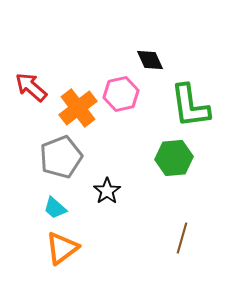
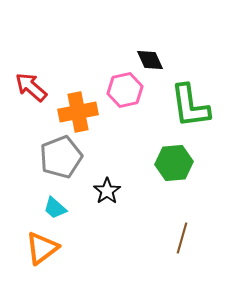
pink hexagon: moved 4 px right, 4 px up
orange cross: moved 4 px down; rotated 27 degrees clockwise
green hexagon: moved 5 px down
orange triangle: moved 20 px left
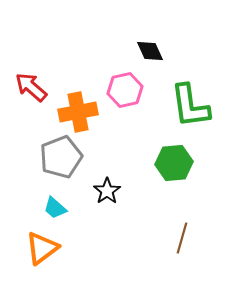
black diamond: moved 9 px up
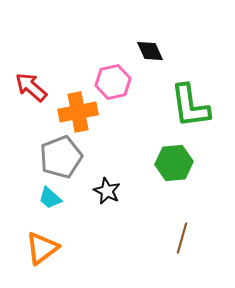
pink hexagon: moved 12 px left, 8 px up
black star: rotated 12 degrees counterclockwise
cyan trapezoid: moved 5 px left, 10 px up
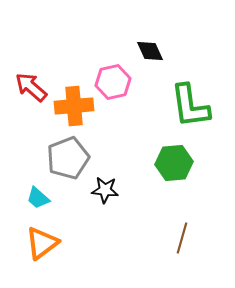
orange cross: moved 4 px left, 6 px up; rotated 6 degrees clockwise
gray pentagon: moved 7 px right, 1 px down
black star: moved 2 px left, 1 px up; rotated 20 degrees counterclockwise
cyan trapezoid: moved 12 px left
orange triangle: moved 5 px up
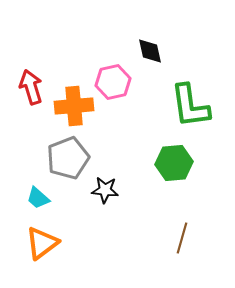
black diamond: rotated 12 degrees clockwise
red arrow: rotated 32 degrees clockwise
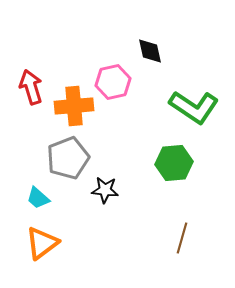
green L-shape: moved 4 px right, 1 px down; rotated 48 degrees counterclockwise
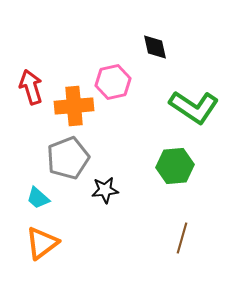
black diamond: moved 5 px right, 4 px up
green hexagon: moved 1 px right, 3 px down
black star: rotated 12 degrees counterclockwise
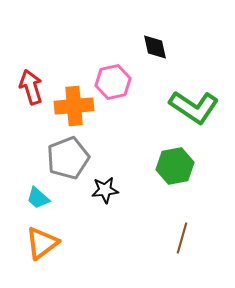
green hexagon: rotated 6 degrees counterclockwise
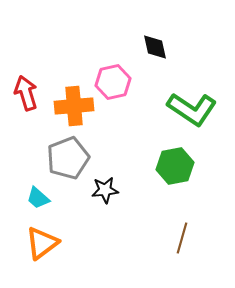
red arrow: moved 5 px left, 6 px down
green L-shape: moved 2 px left, 2 px down
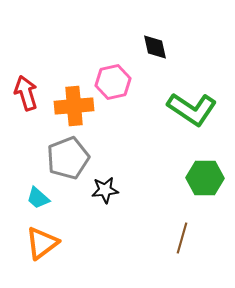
green hexagon: moved 30 px right, 12 px down; rotated 12 degrees clockwise
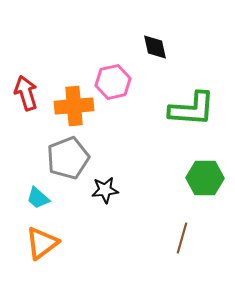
green L-shape: rotated 30 degrees counterclockwise
